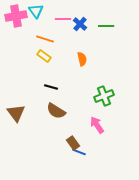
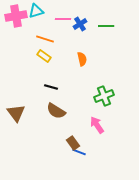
cyan triangle: rotated 49 degrees clockwise
blue cross: rotated 16 degrees clockwise
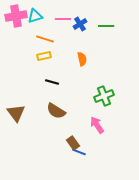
cyan triangle: moved 1 px left, 5 px down
yellow rectangle: rotated 48 degrees counterclockwise
black line: moved 1 px right, 5 px up
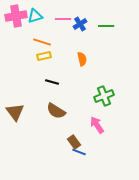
orange line: moved 3 px left, 3 px down
brown triangle: moved 1 px left, 1 px up
brown rectangle: moved 1 px right, 1 px up
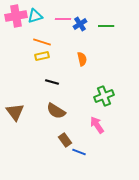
yellow rectangle: moved 2 px left
brown rectangle: moved 9 px left, 2 px up
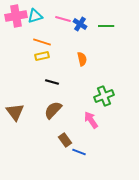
pink line: rotated 14 degrees clockwise
blue cross: rotated 24 degrees counterclockwise
brown semicircle: moved 3 px left, 1 px up; rotated 102 degrees clockwise
pink arrow: moved 6 px left, 5 px up
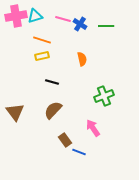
orange line: moved 2 px up
pink arrow: moved 2 px right, 8 px down
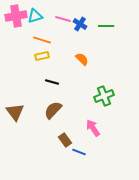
orange semicircle: rotated 32 degrees counterclockwise
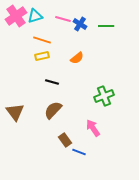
pink cross: rotated 25 degrees counterclockwise
orange semicircle: moved 5 px left, 1 px up; rotated 96 degrees clockwise
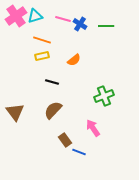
orange semicircle: moved 3 px left, 2 px down
